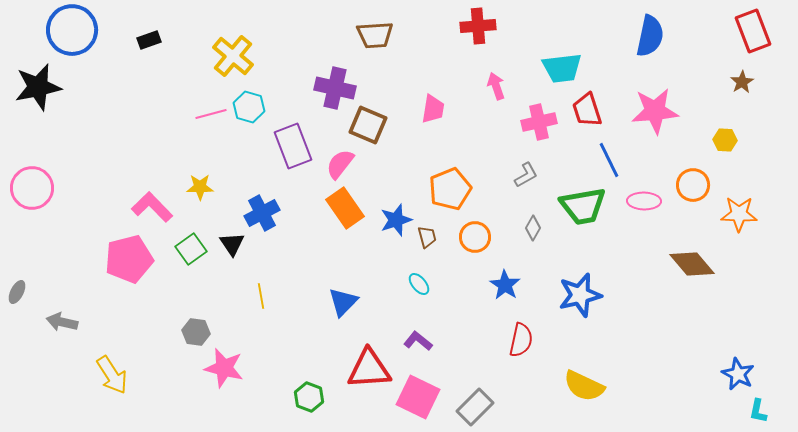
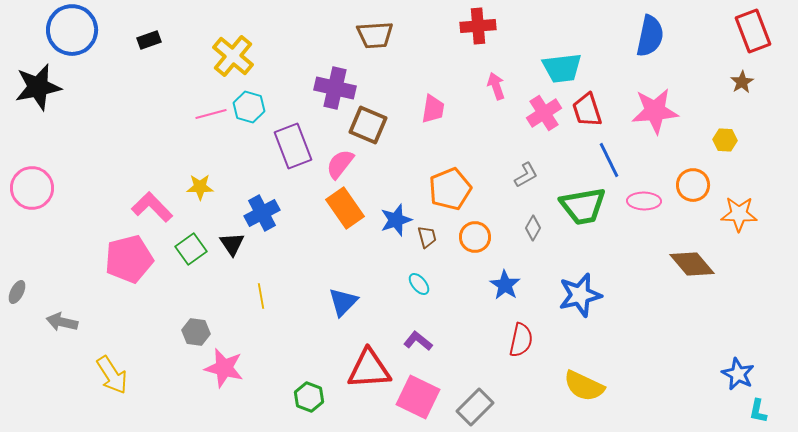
pink cross at (539, 122): moved 5 px right, 9 px up; rotated 20 degrees counterclockwise
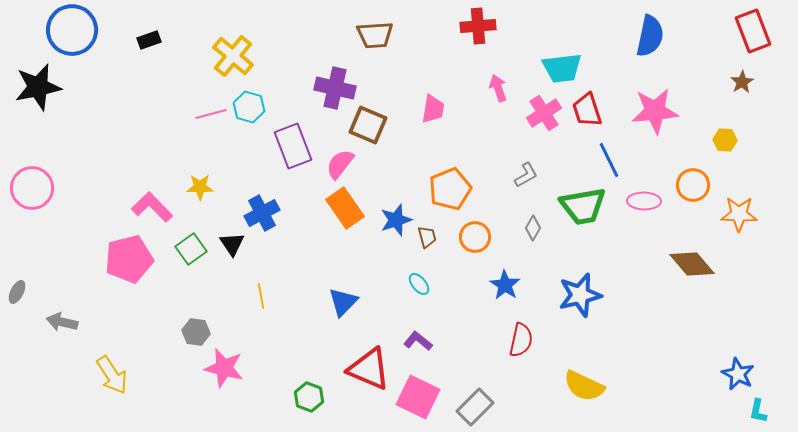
pink arrow at (496, 86): moved 2 px right, 2 px down
red triangle at (369, 369): rotated 27 degrees clockwise
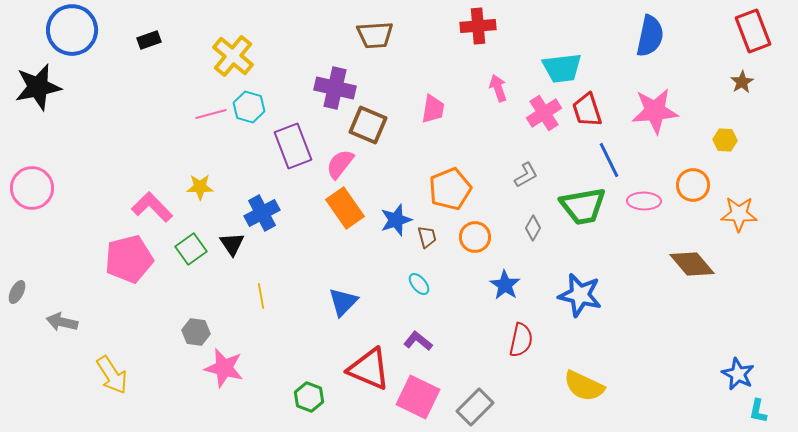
blue star at (580, 295): rotated 27 degrees clockwise
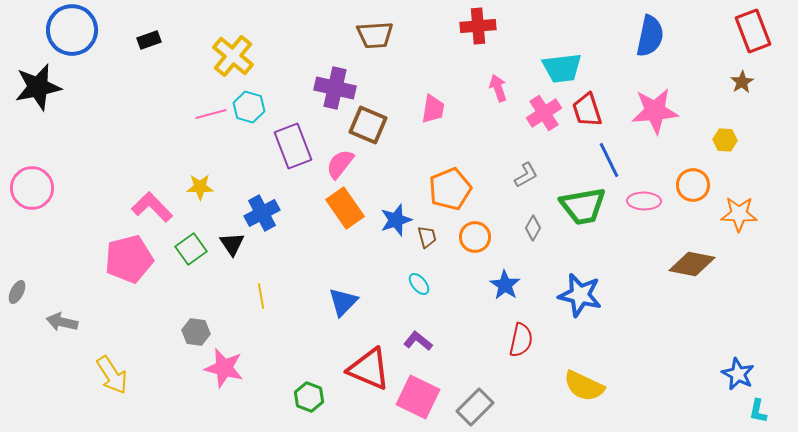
brown diamond at (692, 264): rotated 39 degrees counterclockwise
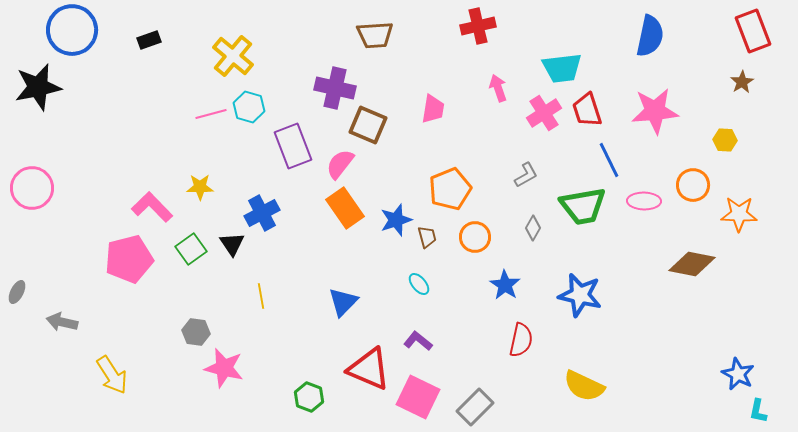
red cross at (478, 26): rotated 8 degrees counterclockwise
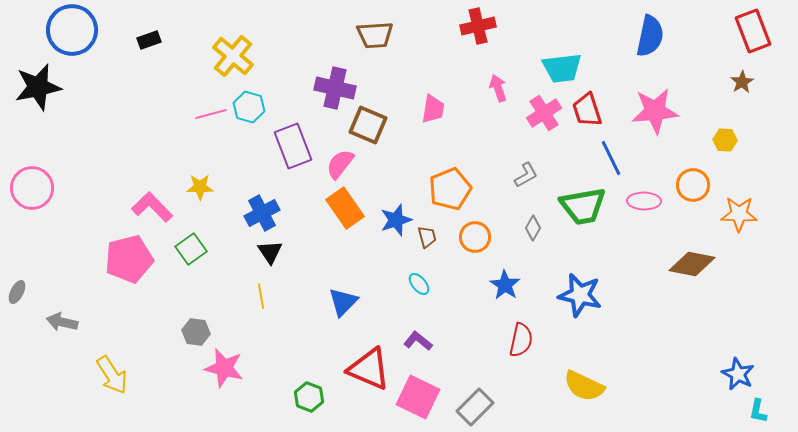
blue line at (609, 160): moved 2 px right, 2 px up
black triangle at (232, 244): moved 38 px right, 8 px down
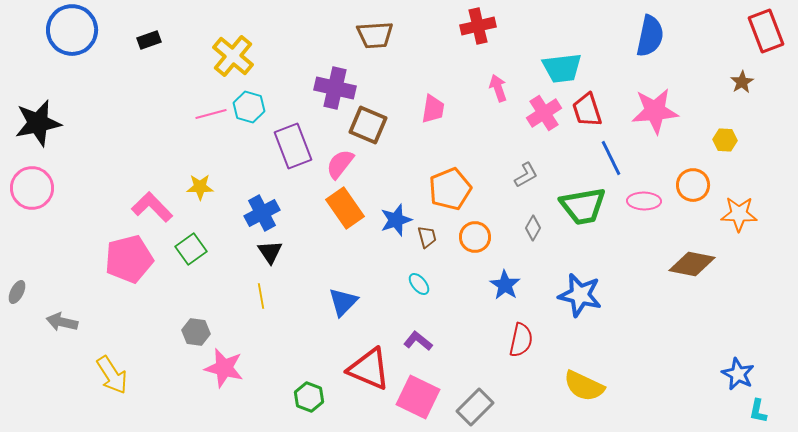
red rectangle at (753, 31): moved 13 px right
black star at (38, 87): moved 36 px down
